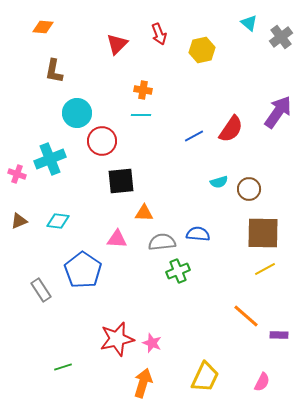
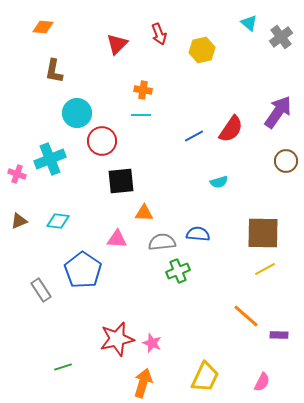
brown circle: moved 37 px right, 28 px up
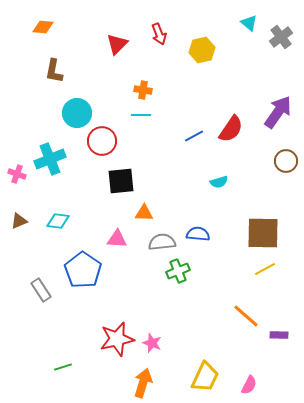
pink semicircle: moved 13 px left, 3 px down
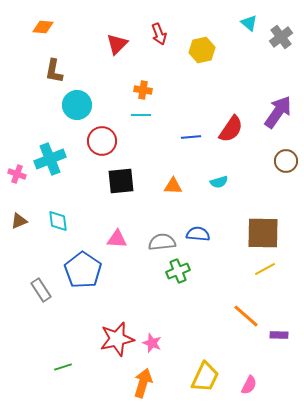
cyan circle: moved 8 px up
blue line: moved 3 px left, 1 px down; rotated 24 degrees clockwise
orange triangle: moved 29 px right, 27 px up
cyan diamond: rotated 75 degrees clockwise
